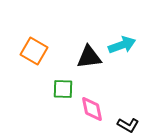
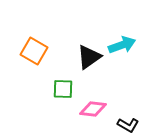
black triangle: rotated 28 degrees counterclockwise
pink diamond: moved 1 px right; rotated 72 degrees counterclockwise
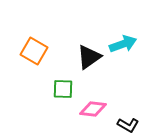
cyan arrow: moved 1 px right, 1 px up
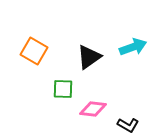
cyan arrow: moved 10 px right, 3 px down
